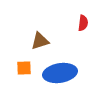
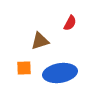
red semicircle: moved 13 px left; rotated 21 degrees clockwise
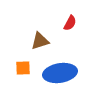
orange square: moved 1 px left
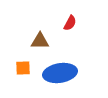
brown triangle: rotated 18 degrees clockwise
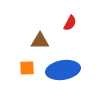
orange square: moved 4 px right
blue ellipse: moved 3 px right, 3 px up
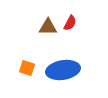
brown triangle: moved 8 px right, 14 px up
orange square: rotated 21 degrees clockwise
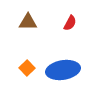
brown triangle: moved 20 px left, 5 px up
orange square: rotated 28 degrees clockwise
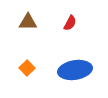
blue ellipse: moved 12 px right
